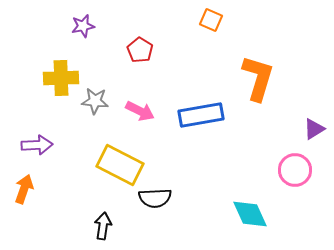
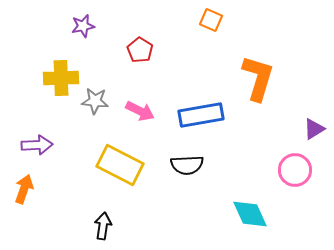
black semicircle: moved 32 px right, 33 px up
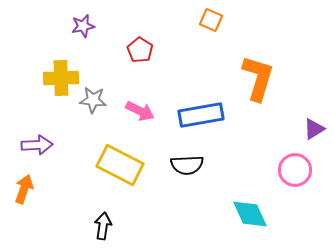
gray star: moved 2 px left, 1 px up
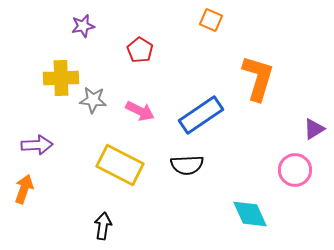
blue rectangle: rotated 24 degrees counterclockwise
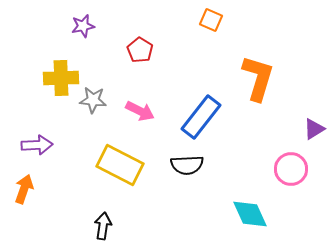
blue rectangle: moved 2 px down; rotated 18 degrees counterclockwise
pink circle: moved 4 px left, 1 px up
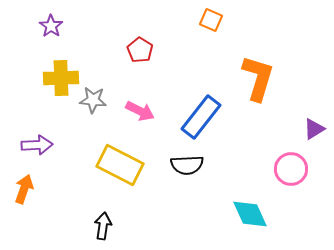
purple star: moved 32 px left; rotated 25 degrees counterclockwise
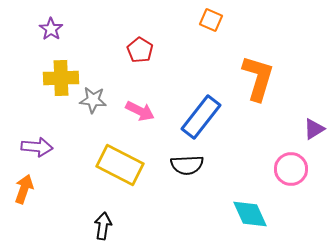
purple star: moved 3 px down
purple arrow: moved 2 px down; rotated 8 degrees clockwise
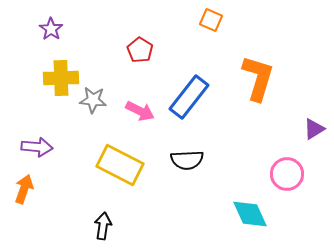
blue rectangle: moved 12 px left, 20 px up
black semicircle: moved 5 px up
pink circle: moved 4 px left, 5 px down
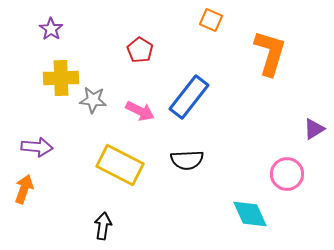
orange L-shape: moved 12 px right, 25 px up
